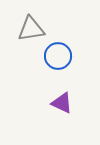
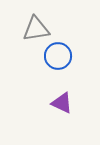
gray triangle: moved 5 px right
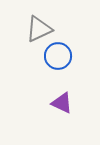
gray triangle: moved 3 px right; rotated 16 degrees counterclockwise
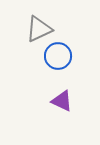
purple triangle: moved 2 px up
